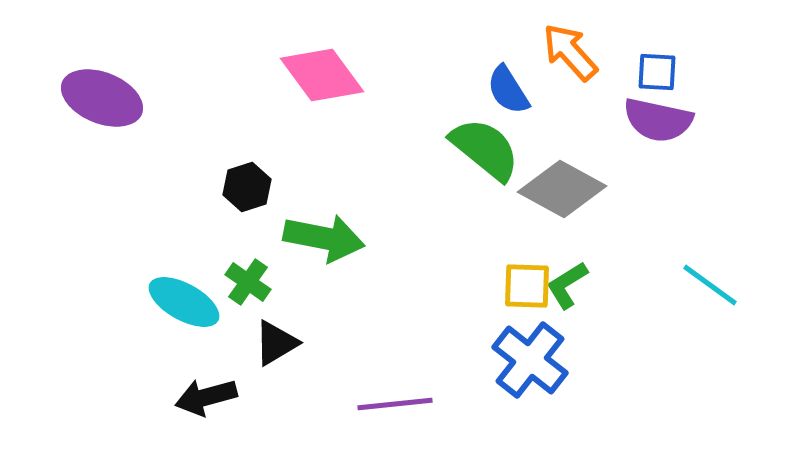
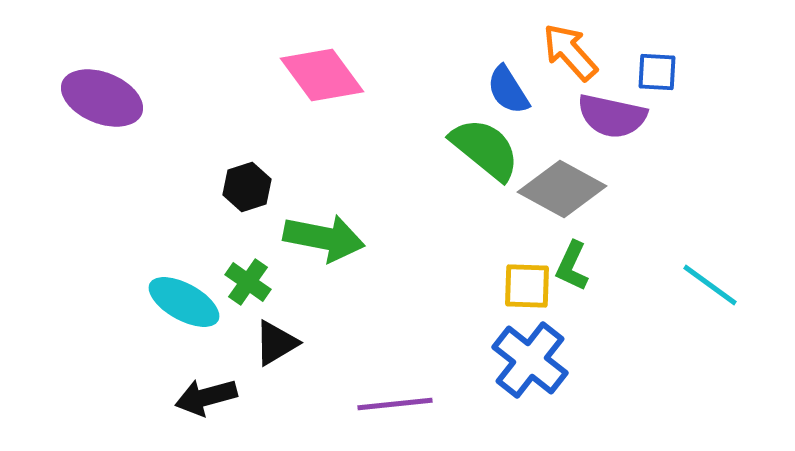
purple semicircle: moved 46 px left, 4 px up
green L-shape: moved 5 px right, 19 px up; rotated 33 degrees counterclockwise
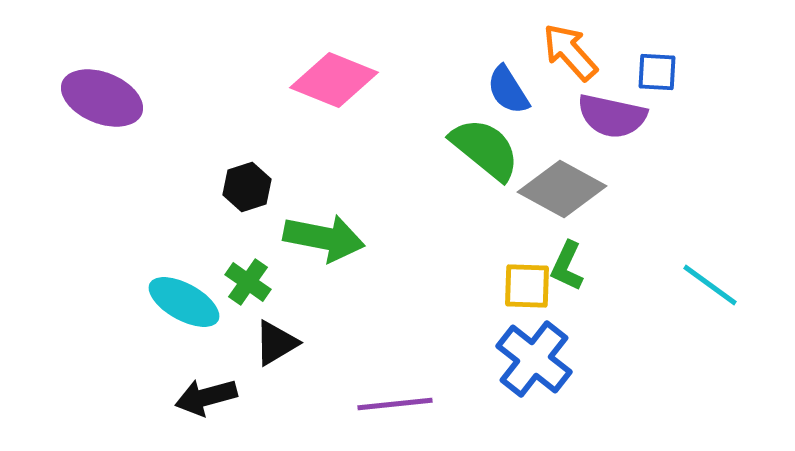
pink diamond: moved 12 px right, 5 px down; rotated 32 degrees counterclockwise
green L-shape: moved 5 px left
blue cross: moved 4 px right, 1 px up
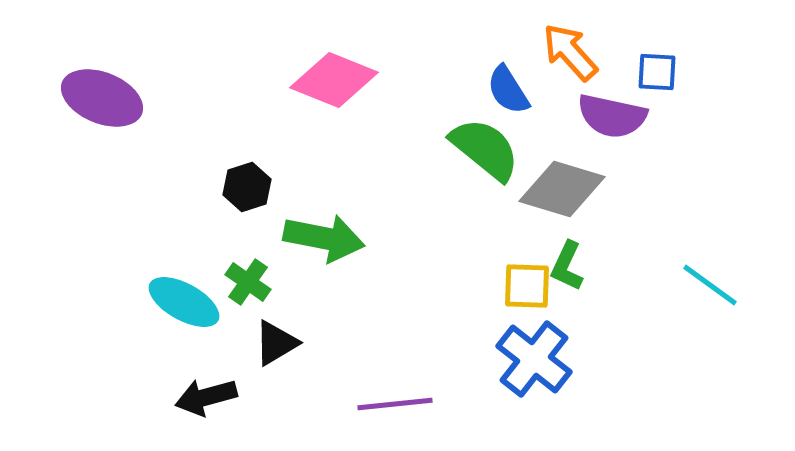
gray diamond: rotated 12 degrees counterclockwise
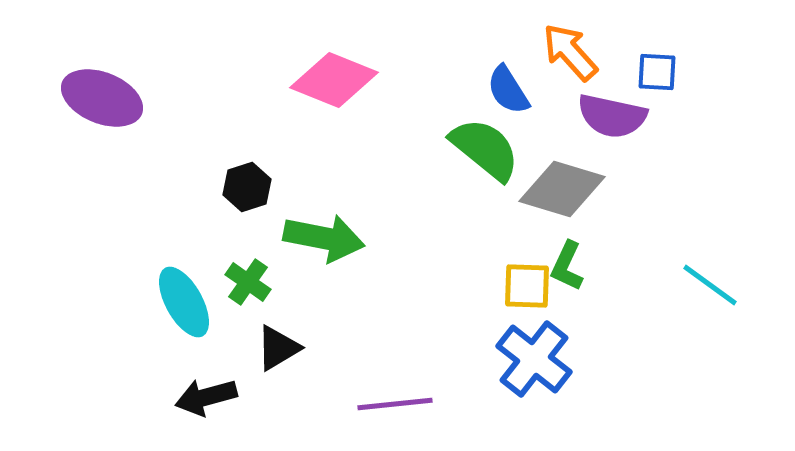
cyan ellipse: rotated 32 degrees clockwise
black triangle: moved 2 px right, 5 px down
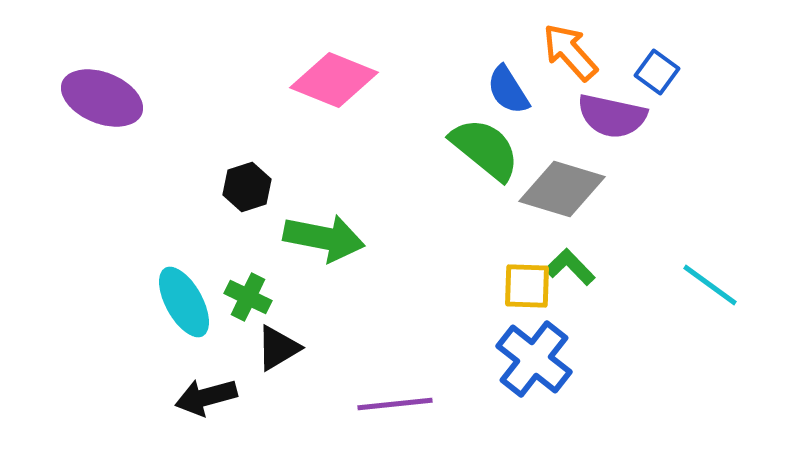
blue square: rotated 33 degrees clockwise
green L-shape: moved 3 px right, 1 px down; rotated 111 degrees clockwise
green cross: moved 15 px down; rotated 9 degrees counterclockwise
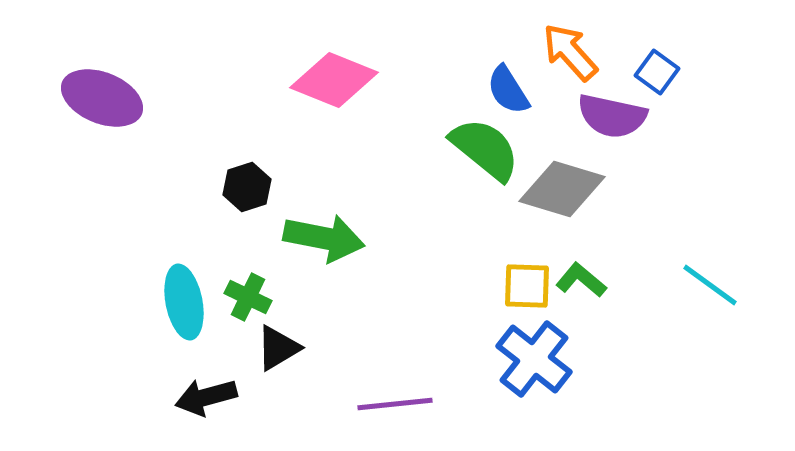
green L-shape: moved 11 px right, 13 px down; rotated 6 degrees counterclockwise
cyan ellipse: rotated 18 degrees clockwise
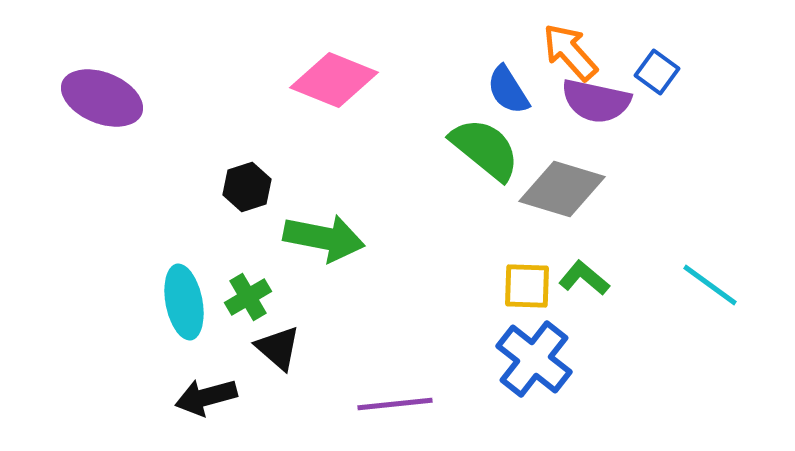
purple semicircle: moved 16 px left, 15 px up
green L-shape: moved 3 px right, 2 px up
green cross: rotated 33 degrees clockwise
black triangle: rotated 48 degrees counterclockwise
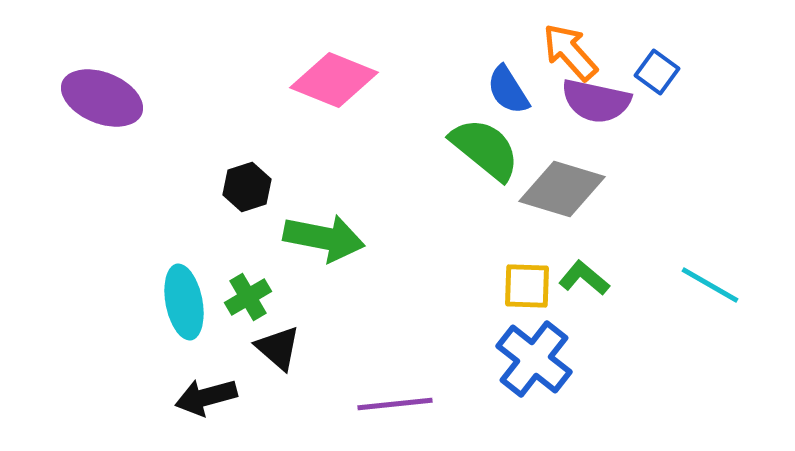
cyan line: rotated 6 degrees counterclockwise
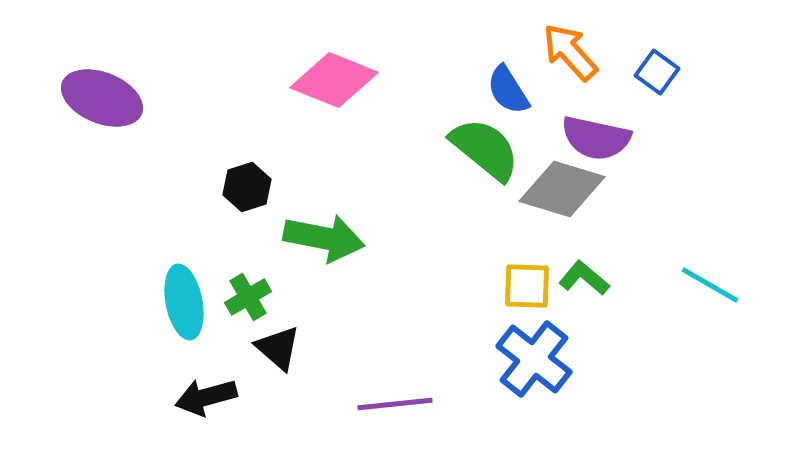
purple semicircle: moved 37 px down
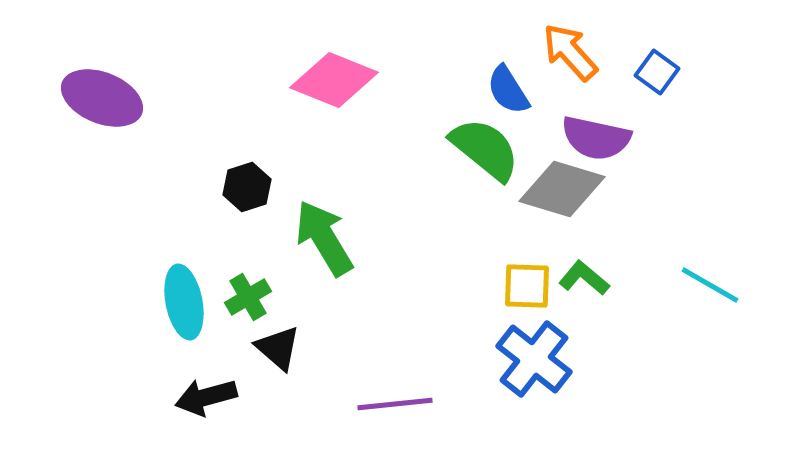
green arrow: rotated 132 degrees counterclockwise
